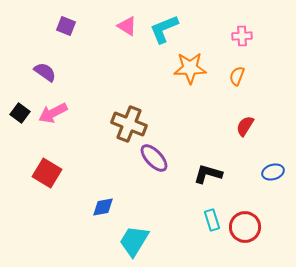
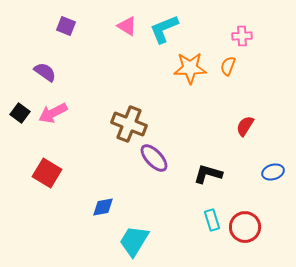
orange semicircle: moved 9 px left, 10 px up
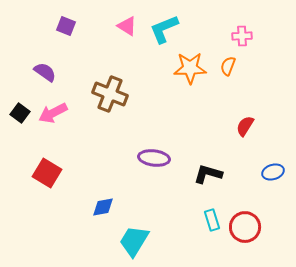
brown cross: moved 19 px left, 30 px up
purple ellipse: rotated 40 degrees counterclockwise
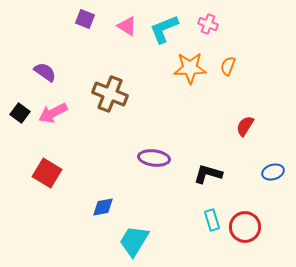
purple square: moved 19 px right, 7 px up
pink cross: moved 34 px left, 12 px up; rotated 24 degrees clockwise
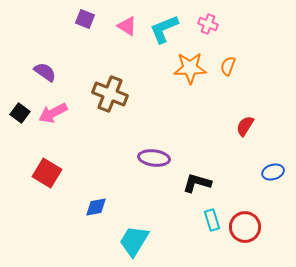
black L-shape: moved 11 px left, 9 px down
blue diamond: moved 7 px left
